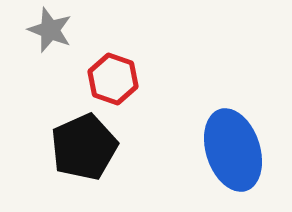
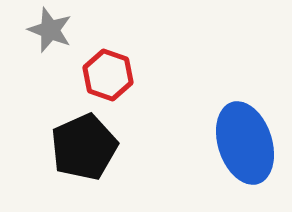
red hexagon: moved 5 px left, 4 px up
blue ellipse: moved 12 px right, 7 px up
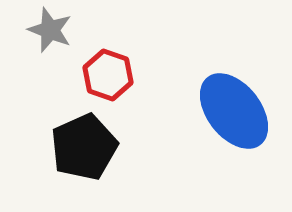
blue ellipse: moved 11 px left, 32 px up; rotated 20 degrees counterclockwise
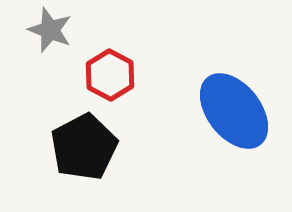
red hexagon: moved 2 px right; rotated 9 degrees clockwise
black pentagon: rotated 4 degrees counterclockwise
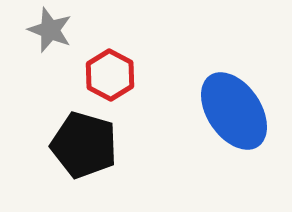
blue ellipse: rotated 4 degrees clockwise
black pentagon: moved 2 px up; rotated 28 degrees counterclockwise
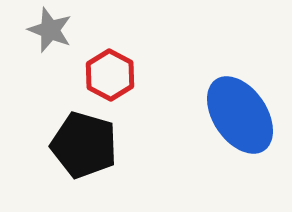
blue ellipse: moved 6 px right, 4 px down
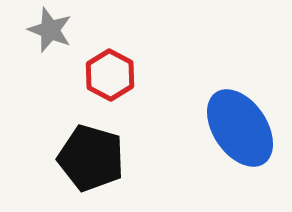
blue ellipse: moved 13 px down
black pentagon: moved 7 px right, 13 px down
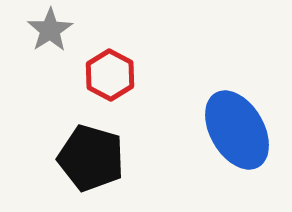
gray star: rotated 18 degrees clockwise
blue ellipse: moved 3 px left, 2 px down; rotated 4 degrees clockwise
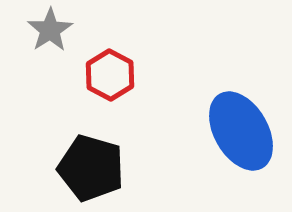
blue ellipse: moved 4 px right, 1 px down
black pentagon: moved 10 px down
